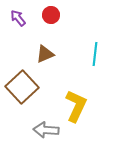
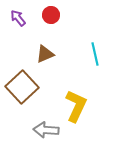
cyan line: rotated 20 degrees counterclockwise
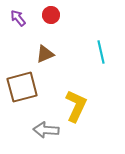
cyan line: moved 6 px right, 2 px up
brown square: rotated 28 degrees clockwise
